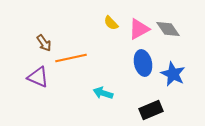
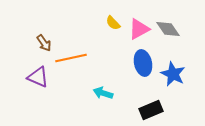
yellow semicircle: moved 2 px right
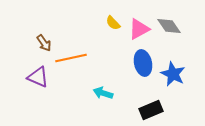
gray diamond: moved 1 px right, 3 px up
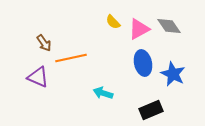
yellow semicircle: moved 1 px up
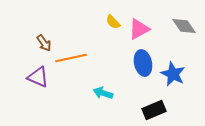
gray diamond: moved 15 px right
black rectangle: moved 3 px right
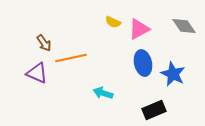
yellow semicircle: rotated 21 degrees counterclockwise
purple triangle: moved 1 px left, 4 px up
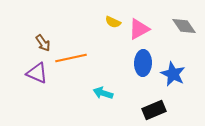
brown arrow: moved 1 px left
blue ellipse: rotated 15 degrees clockwise
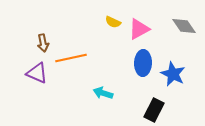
brown arrow: rotated 24 degrees clockwise
black rectangle: rotated 40 degrees counterclockwise
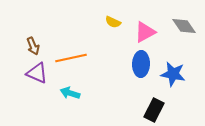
pink triangle: moved 6 px right, 3 px down
brown arrow: moved 10 px left, 3 px down; rotated 12 degrees counterclockwise
blue ellipse: moved 2 px left, 1 px down
blue star: rotated 15 degrees counterclockwise
cyan arrow: moved 33 px left
